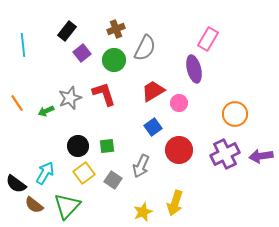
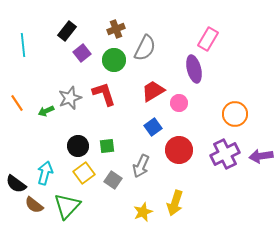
cyan arrow: rotated 15 degrees counterclockwise
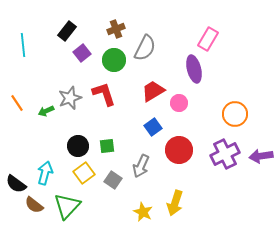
yellow star: rotated 24 degrees counterclockwise
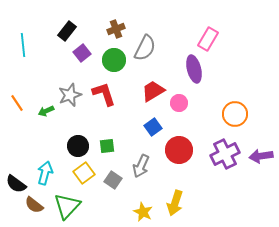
gray star: moved 3 px up
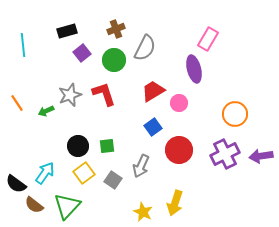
black rectangle: rotated 36 degrees clockwise
cyan arrow: rotated 20 degrees clockwise
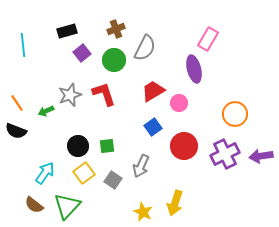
red circle: moved 5 px right, 4 px up
black semicircle: moved 53 px up; rotated 15 degrees counterclockwise
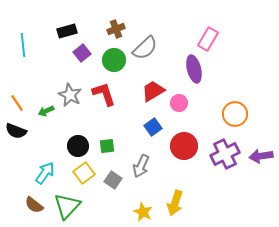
gray semicircle: rotated 20 degrees clockwise
gray star: rotated 25 degrees counterclockwise
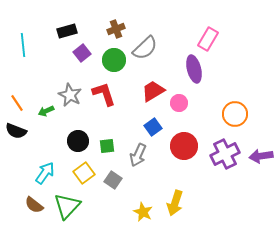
black circle: moved 5 px up
gray arrow: moved 3 px left, 11 px up
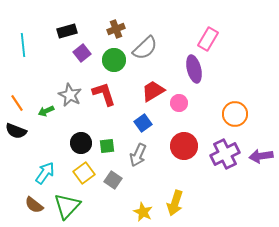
blue square: moved 10 px left, 4 px up
black circle: moved 3 px right, 2 px down
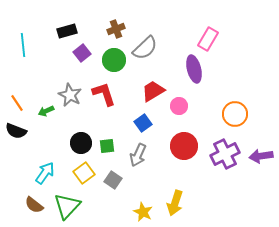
pink circle: moved 3 px down
